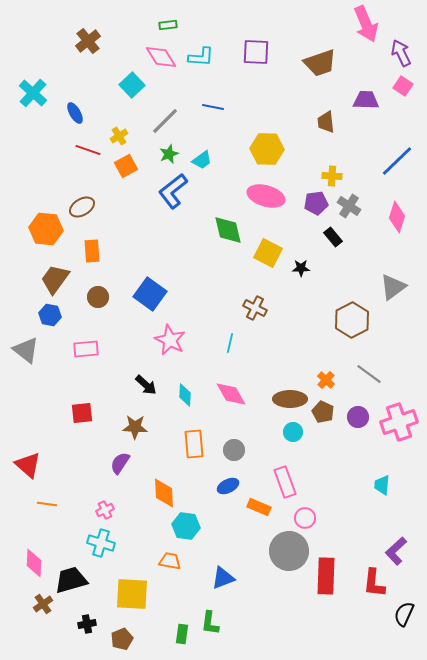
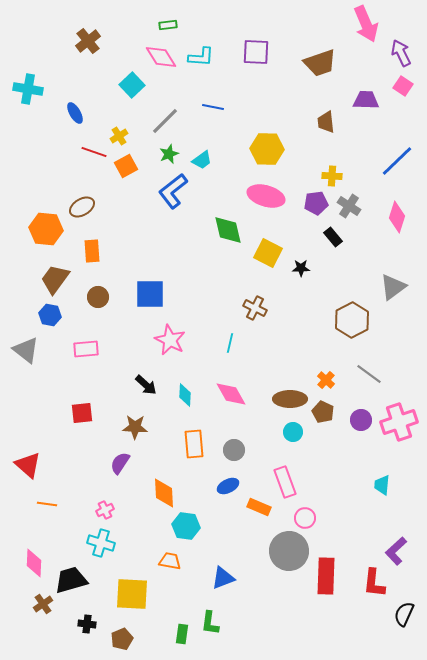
cyan cross at (33, 93): moved 5 px left, 4 px up; rotated 32 degrees counterclockwise
red line at (88, 150): moved 6 px right, 2 px down
blue square at (150, 294): rotated 36 degrees counterclockwise
purple circle at (358, 417): moved 3 px right, 3 px down
black cross at (87, 624): rotated 18 degrees clockwise
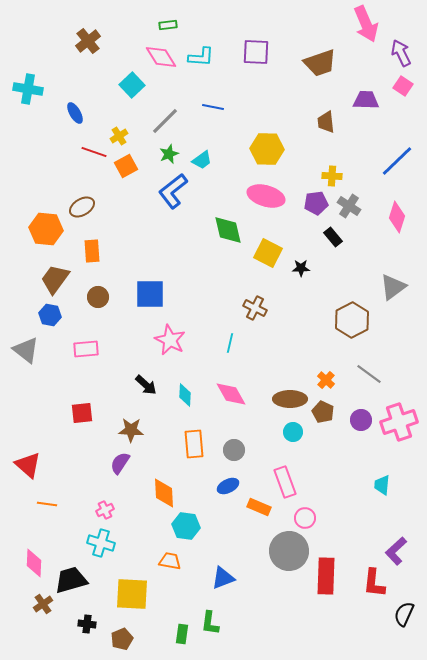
brown star at (135, 427): moved 4 px left, 3 px down
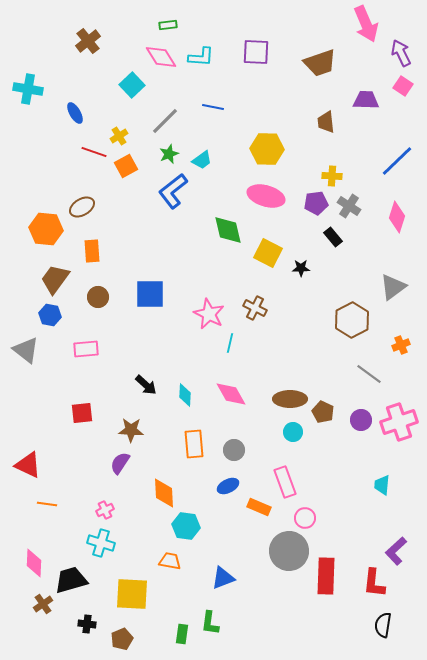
pink star at (170, 340): moved 39 px right, 26 px up
orange cross at (326, 380): moved 75 px right, 35 px up; rotated 24 degrees clockwise
red triangle at (28, 465): rotated 16 degrees counterclockwise
black semicircle at (404, 614): moved 21 px left, 11 px down; rotated 15 degrees counterclockwise
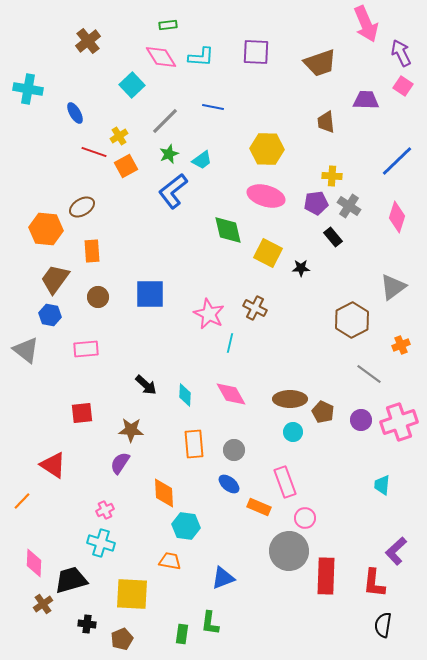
red triangle at (28, 465): moved 25 px right; rotated 8 degrees clockwise
blue ellipse at (228, 486): moved 1 px right, 2 px up; rotated 65 degrees clockwise
orange line at (47, 504): moved 25 px left, 3 px up; rotated 54 degrees counterclockwise
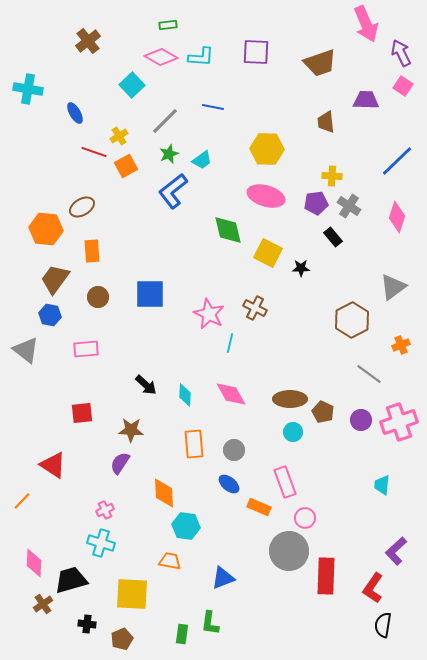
pink diamond at (161, 57): rotated 28 degrees counterclockwise
red L-shape at (374, 583): moved 1 px left, 5 px down; rotated 28 degrees clockwise
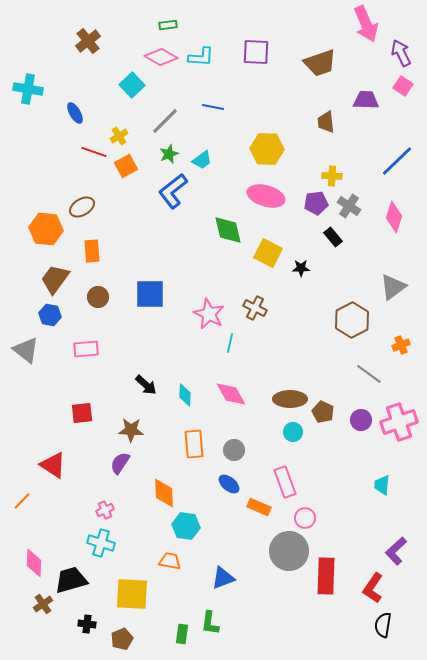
pink diamond at (397, 217): moved 3 px left
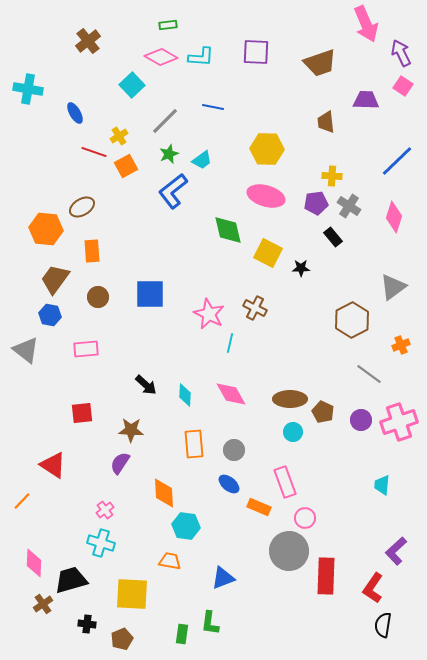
pink cross at (105, 510): rotated 12 degrees counterclockwise
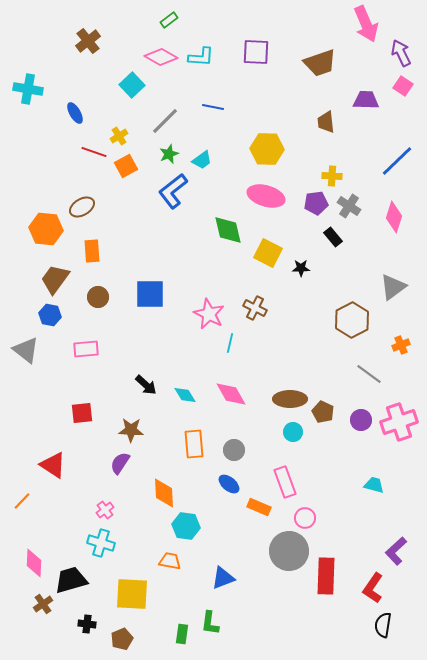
green rectangle at (168, 25): moved 1 px right, 5 px up; rotated 30 degrees counterclockwise
cyan diamond at (185, 395): rotated 35 degrees counterclockwise
cyan trapezoid at (382, 485): moved 8 px left; rotated 100 degrees clockwise
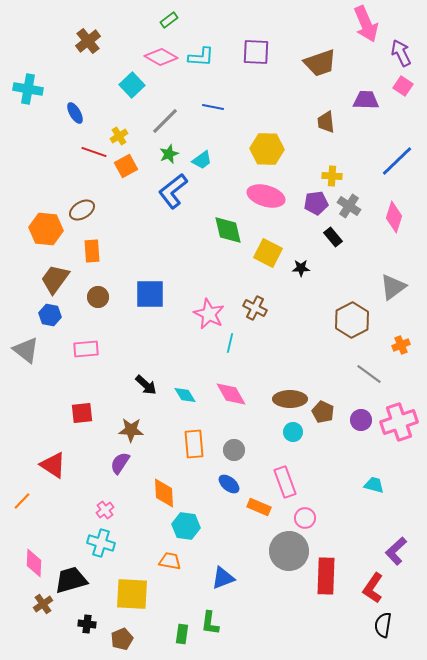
brown ellipse at (82, 207): moved 3 px down
